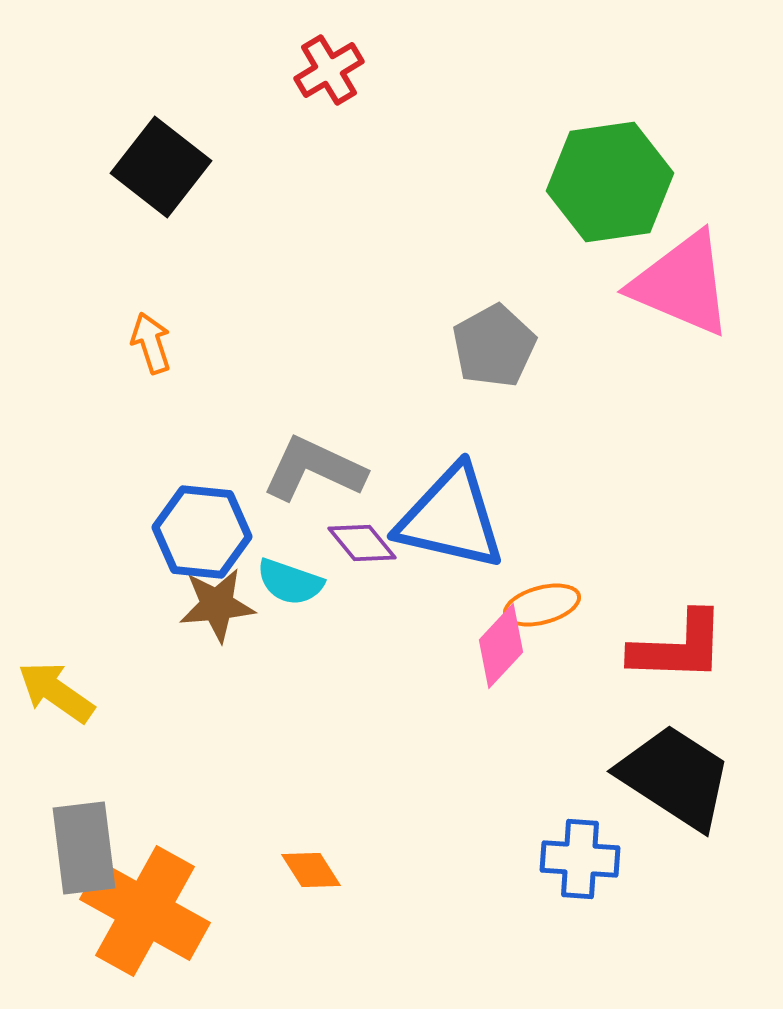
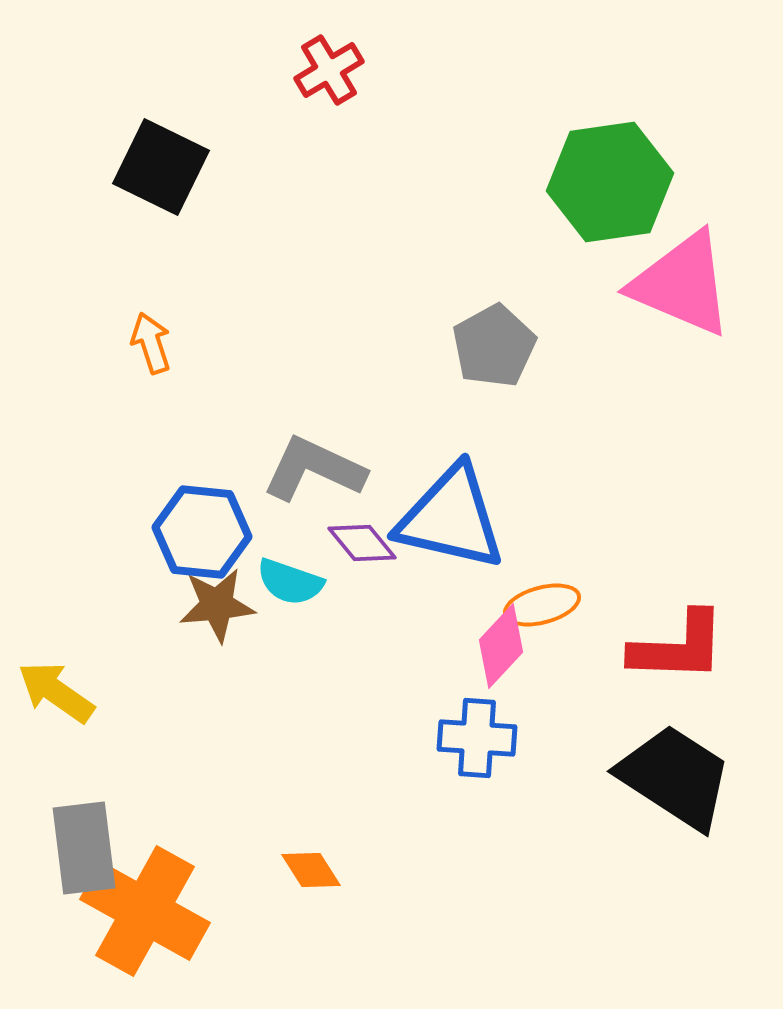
black square: rotated 12 degrees counterclockwise
blue cross: moved 103 px left, 121 px up
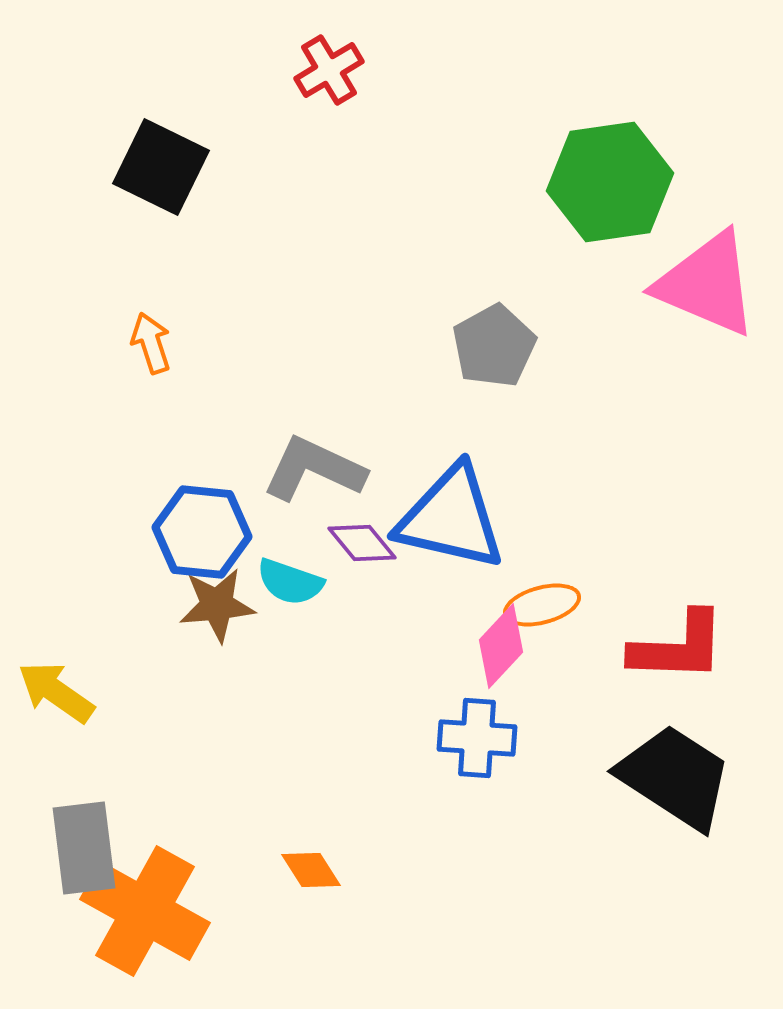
pink triangle: moved 25 px right
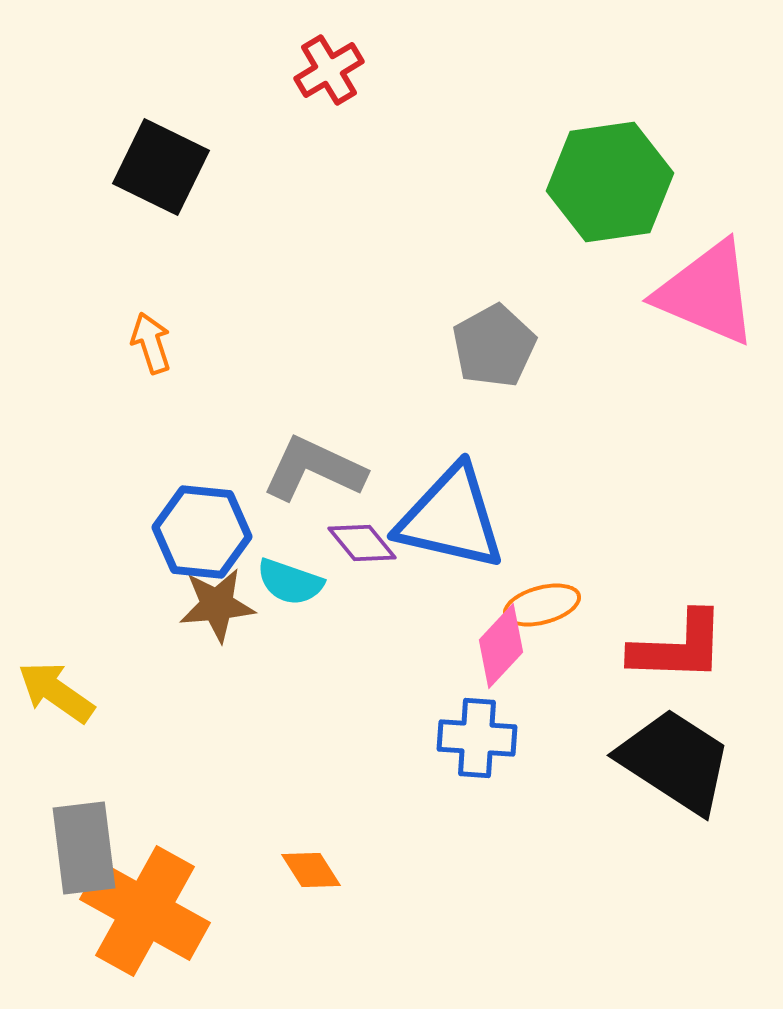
pink triangle: moved 9 px down
black trapezoid: moved 16 px up
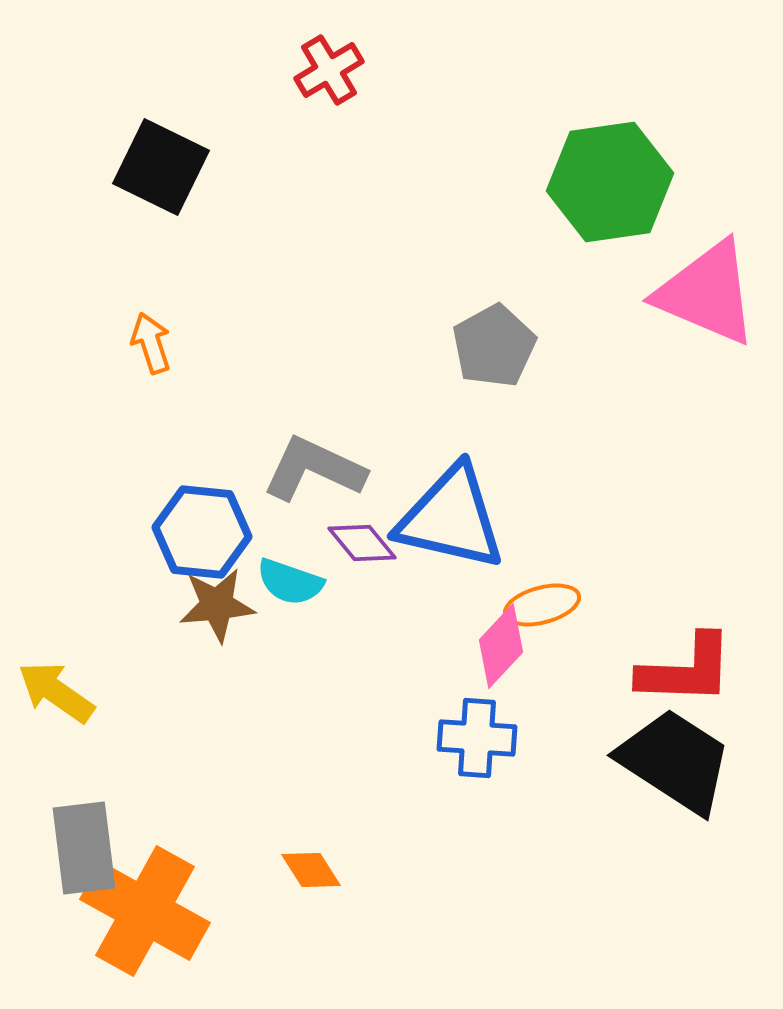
red L-shape: moved 8 px right, 23 px down
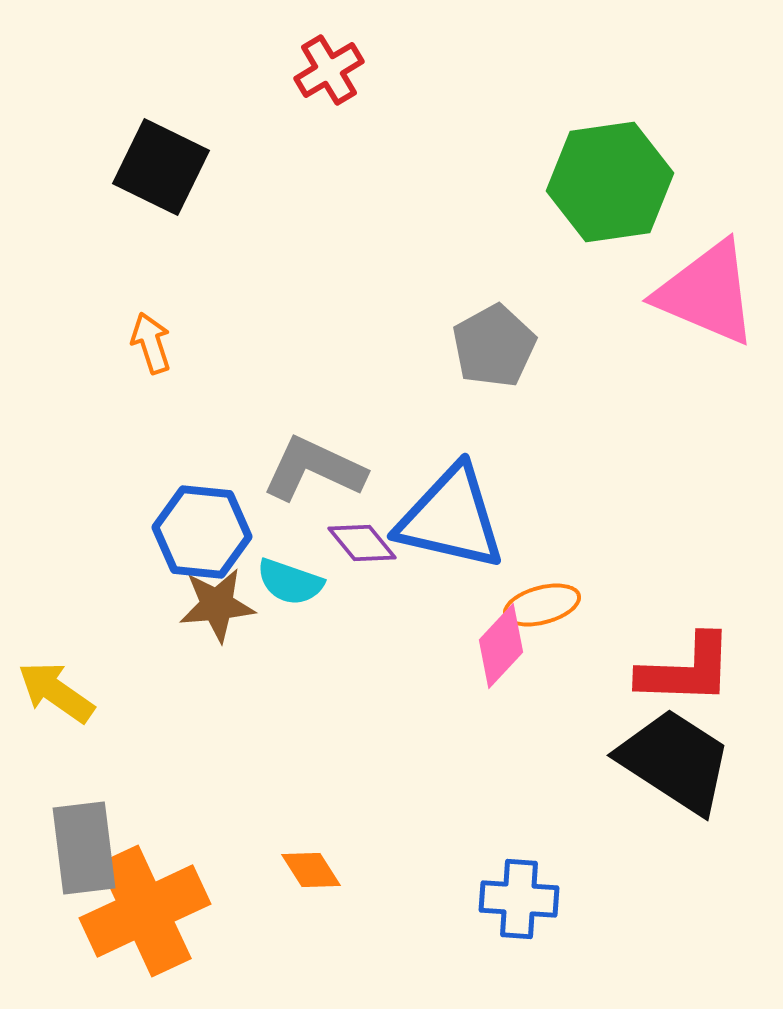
blue cross: moved 42 px right, 161 px down
orange cross: rotated 36 degrees clockwise
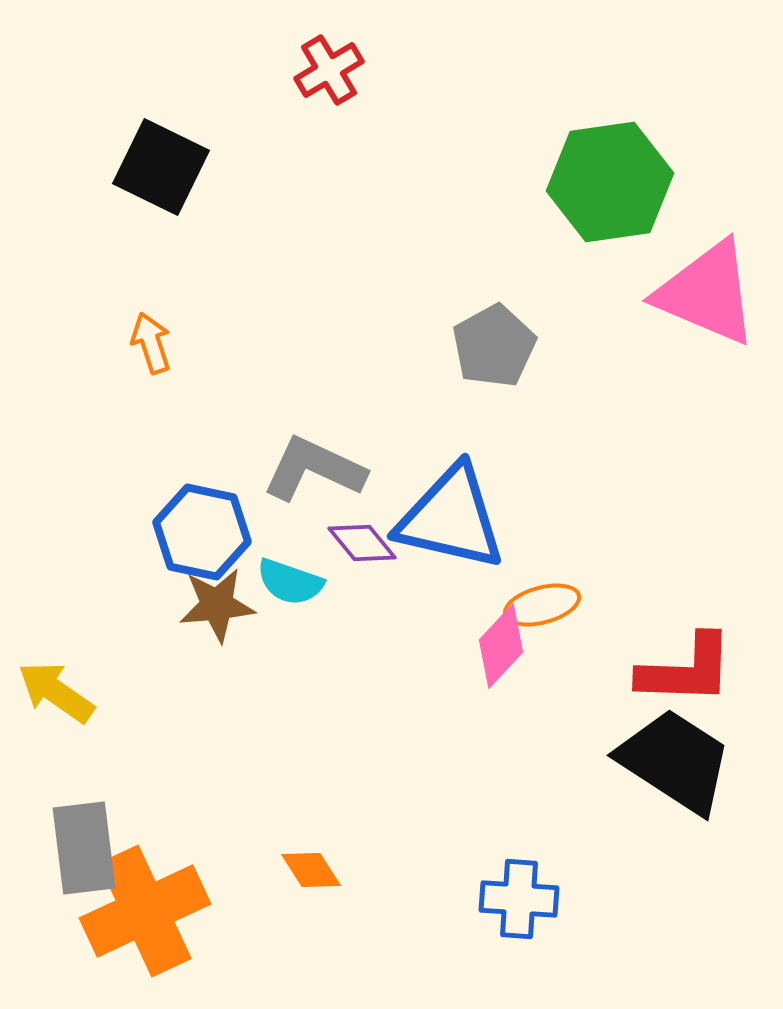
blue hexagon: rotated 6 degrees clockwise
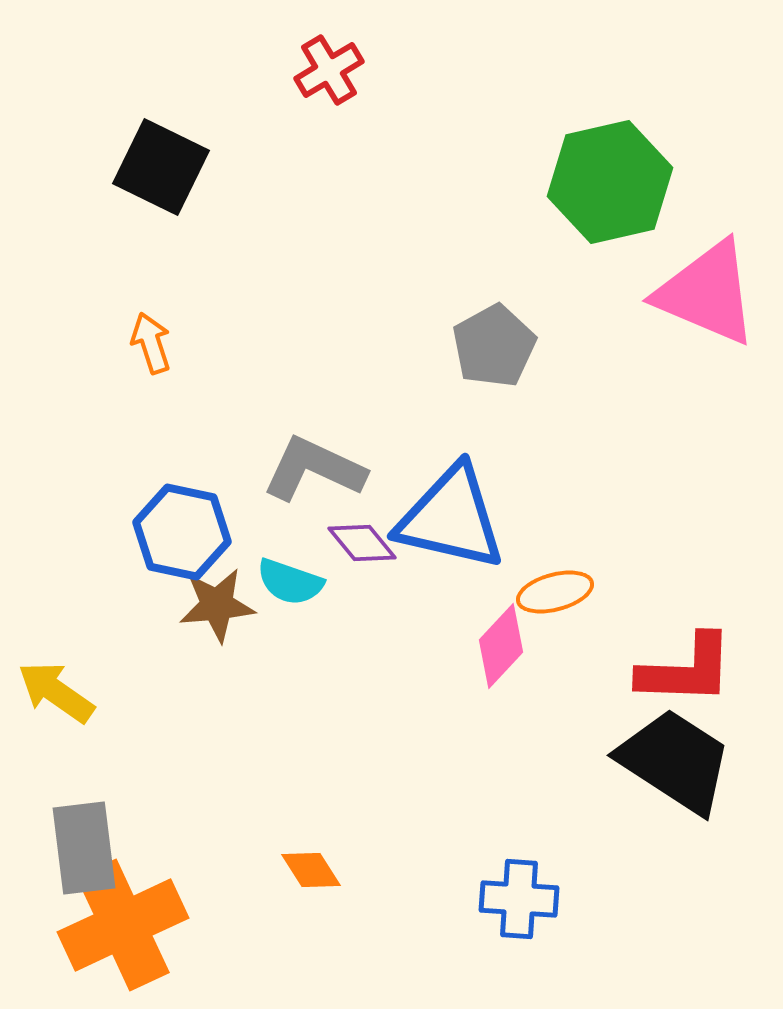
green hexagon: rotated 5 degrees counterclockwise
blue hexagon: moved 20 px left
orange ellipse: moved 13 px right, 13 px up
orange cross: moved 22 px left, 14 px down
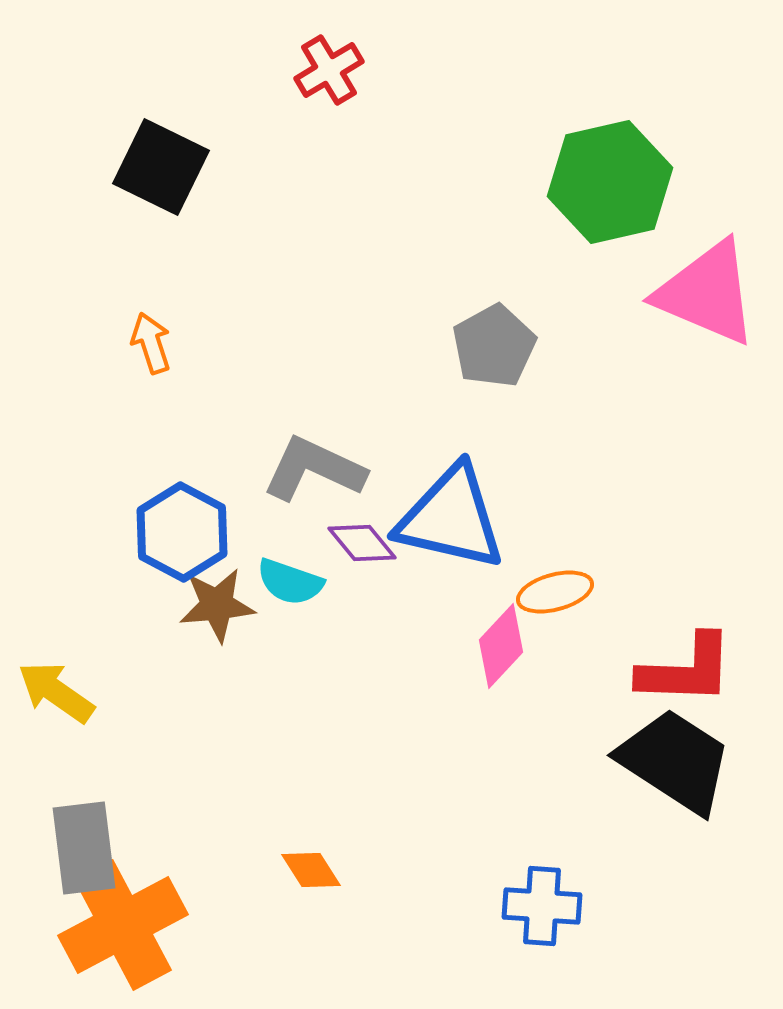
blue hexagon: rotated 16 degrees clockwise
blue cross: moved 23 px right, 7 px down
orange cross: rotated 3 degrees counterclockwise
